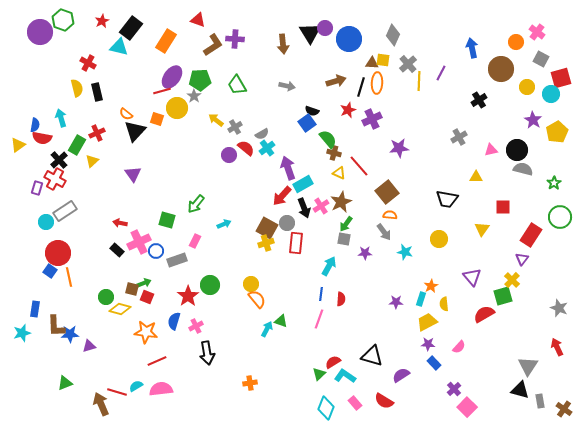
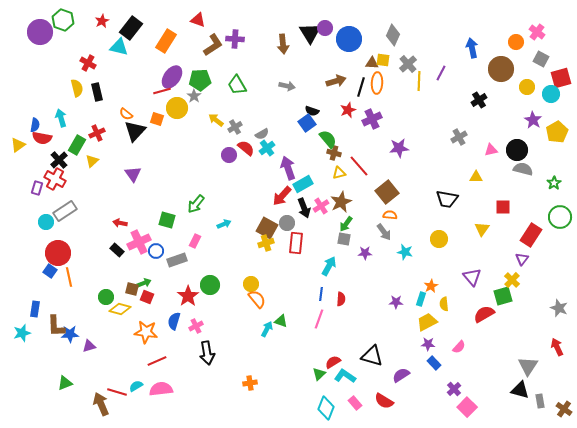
yellow triangle at (339, 173): rotated 40 degrees counterclockwise
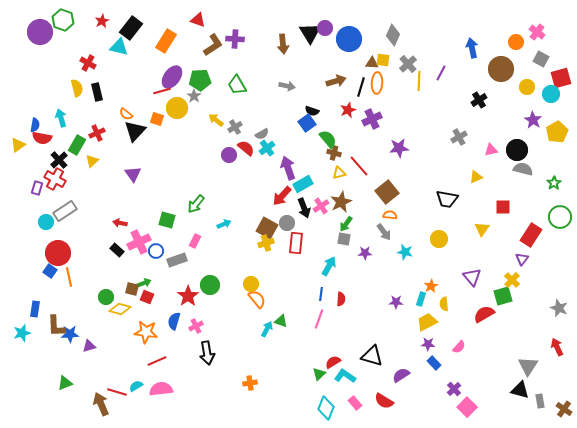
yellow triangle at (476, 177): rotated 24 degrees counterclockwise
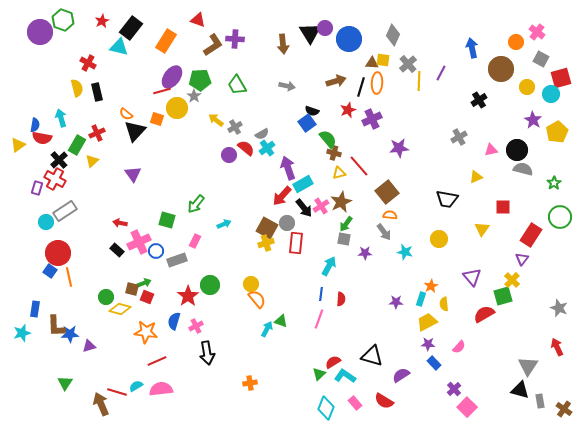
black arrow at (304, 208): rotated 18 degrees counterclockwise
green triangle at (65, 383): rotated 35 degrees counterclockwise
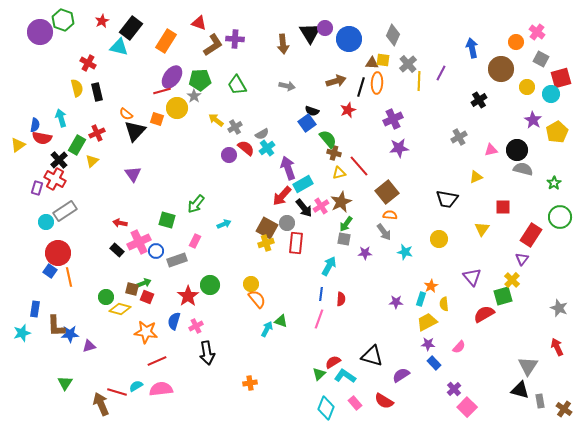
red triangle at (198, 20): moved 1 px right, 3 px down
purple cross at (372, 119): moved 21 px right
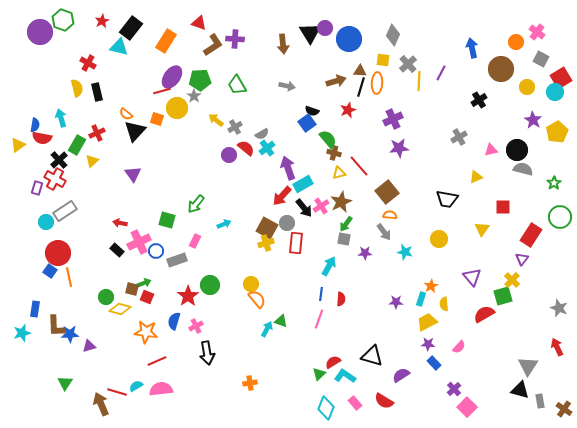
brown triangle at (372, 63): moved 12 px left, 8 px down
red square at (561, 78): rotated 15 degrees counterclockwise
cyan circle at (551, 94): moved 4 px right, 2 px up
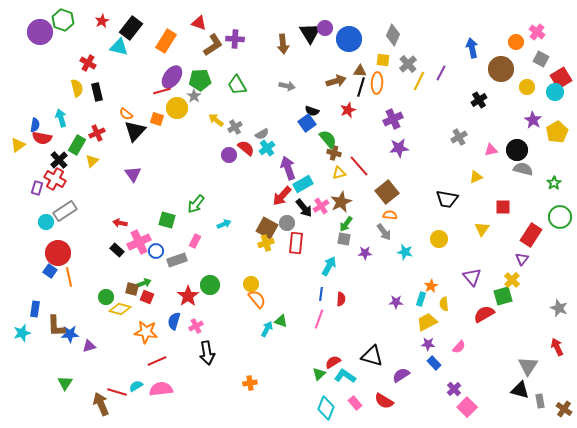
yellow line at (419, 81): rotated 24 degrees clockwise
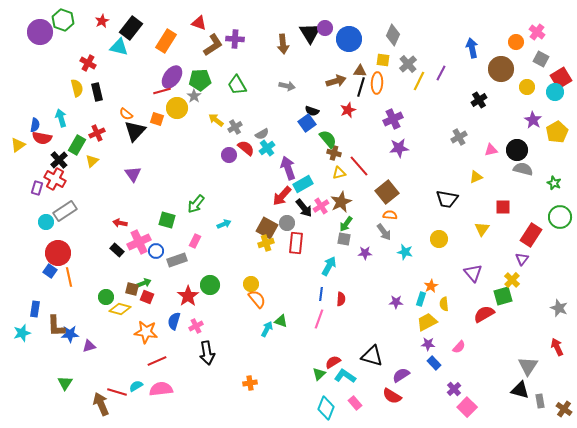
green star at (554, 183): rotated 16 degrees counterclockwise
purple triangle at (472, 277): moved 1 px right, 4 px up
red semicircle at (384, 401): moved 8 px right, 5 px up
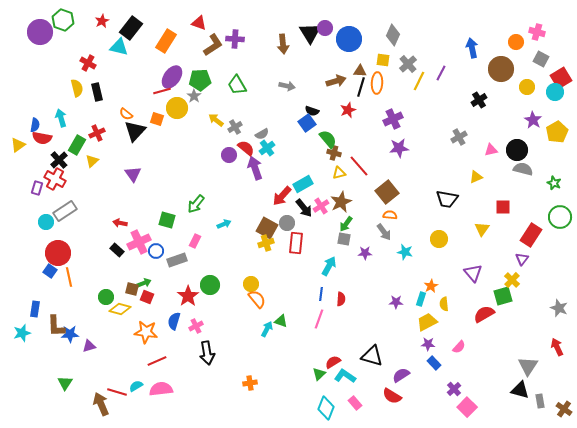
pink cross at (537, 32): rotated 21 degrees counterclockwise
purple arrow at (288, 168): moved 33 px left
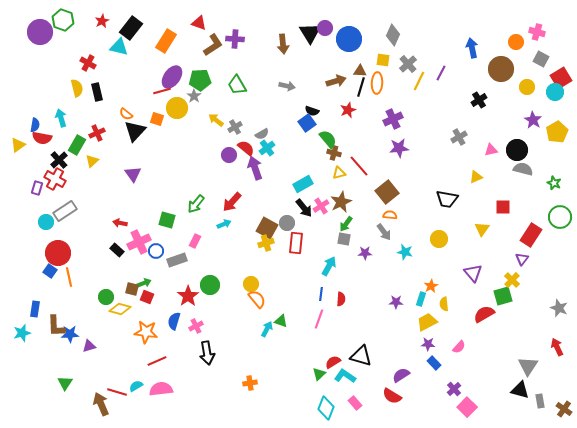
red arrow at (282, 196): moved 50 px left, 6 px down
black triangle at (372, 356): moved 11 px left
